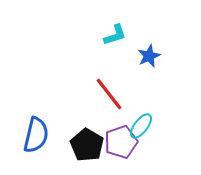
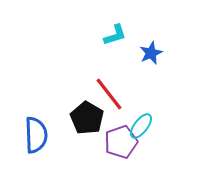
blue star: moved 2 px right, 3 px up
blue semicircle: rotated 15 degrees counterclockwise
black pentagon: moved 27 px up
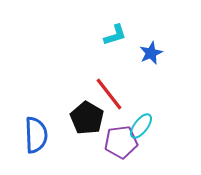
purple pentagon: rotated 12 degrees clockwise
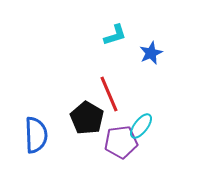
red line: rotated 15 degrees clockwise
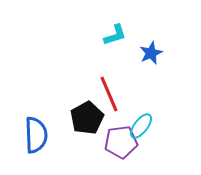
black pentagon: rotated 12 degrees clockwise
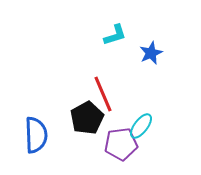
red line: moved 6 px left
purple pentagon: moved 2 px down
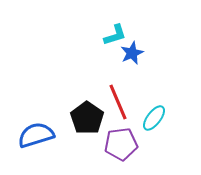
blue star: moved 19 px left
red line: moved 15 px right, 8 px down
black pentagon: rotated 8 degrees counterclockwise
cyan ellipse: moved 13 px right, 8 px up
blue semicircle: rotated 105 degrees counterclockwise
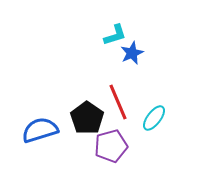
blue semicircle: moved 4 px right, 5 px up
purple pentagon: moved 10 px left, 2 px down; rotated 8 degrees counterclockwise
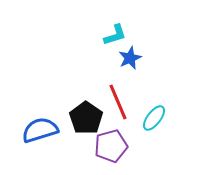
blue star: moved 2 px left, 5 px down
black pentagon: moved 1 px left
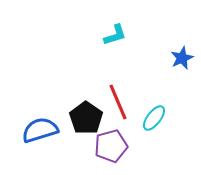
blue star: moved 52 px right
